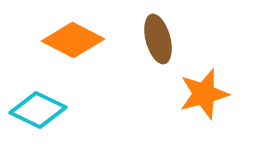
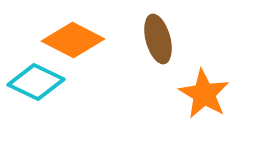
orange star: rotated 27 degrees counterclockwise
cyan diamond: moved 2 px left, 28 px up
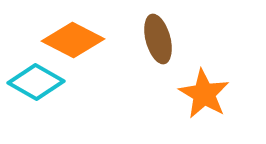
cyan diamond: rotated 4 degrees clockwise
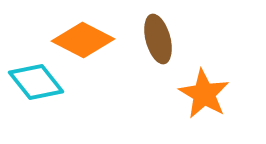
orange diamond: moved 10 px right
cyan diamond: rotated 22 degrees clockwise
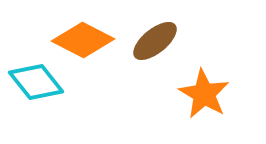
brown ellipse: moved 3 px left, 2 px down; rotated 66 degrees clockwise
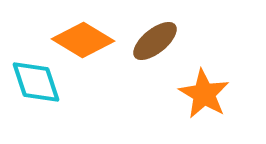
orange diamond: rotated 4 degrees clockwise
cyan diamond: rotated 20 degrees clockwise
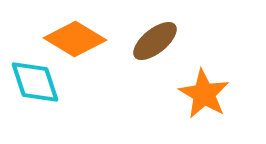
orange diamond: moved 8 px left, 1 px up
cyan diamond: moved 1 px left
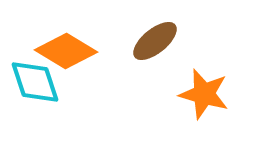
orange diamond: moved 9 px left, 12 px down
orange star: rotated 15 degrees counterclockwise
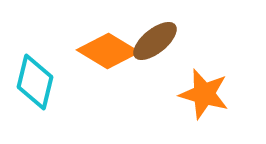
orange diamond: moved 42 px right
cyan diamond: rotated 32 degrees clockwise
